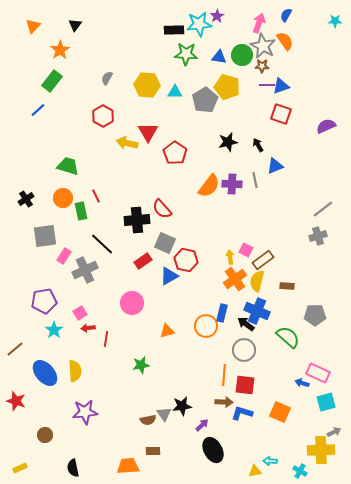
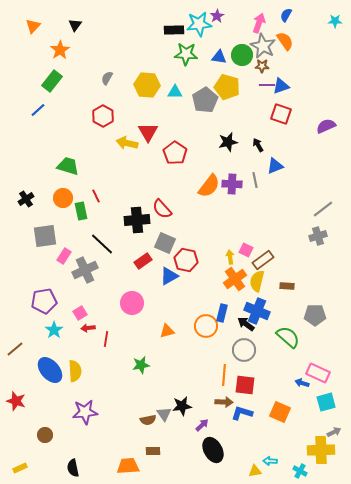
blue ellipse at (45, 373): moved 5 px right, 3 px up
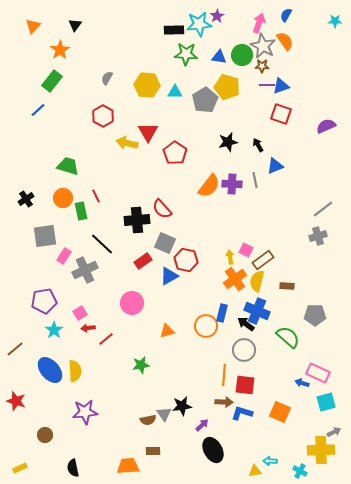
red line at (106, 339): rotated 42 degrees clockwise
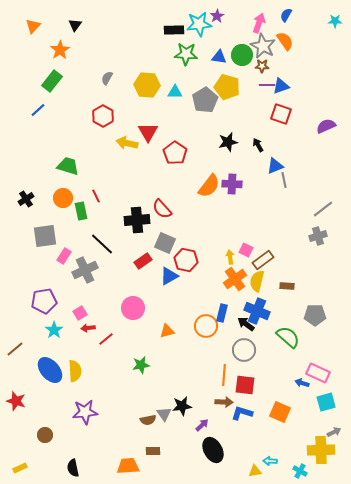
gray line at (255, 180): moved 29 px right
pink circle at (132, 303): moved 1 px right, 5 px down
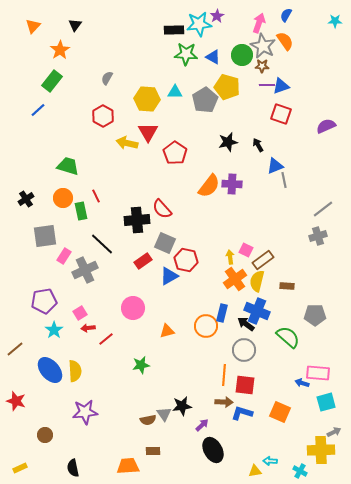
blue triangle at (219, 57): moved 6 px left; rotated 21 degrees clockwise
yellow hexagon at (147, 85): moved 14 px down
pink rectangle at (318, 373): rotated 20 degrees counterclockwise
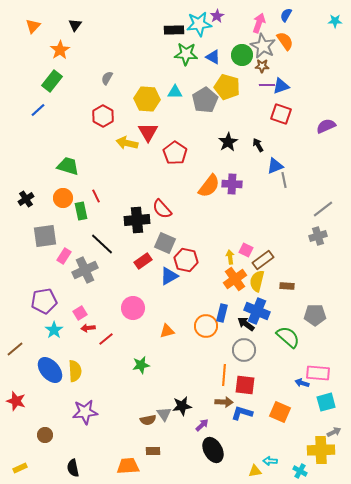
black star at (228, 142): rotated 18 degrees counterclockwise
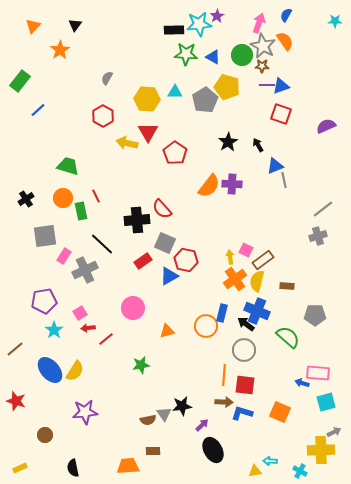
green rectangle at (52, 81): moved 32 px left
yellow semicircle at (75, 371): rotated 35 degrees clockwise
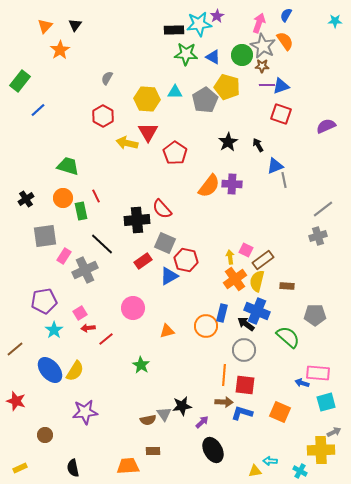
orange triangle at (33, 26): moved 12 px right
green star at (141, 365): rotated 30 degrees counterclockwise
purple arrow at (202, 425): moved 3 px up
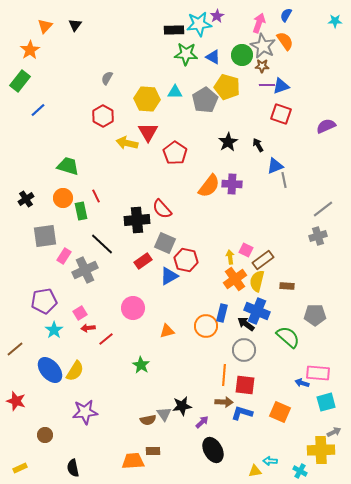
orange star at (60, 50): moved 30 px left
orange trapezoid at (128, 466): moved 5 px right, 5 px up
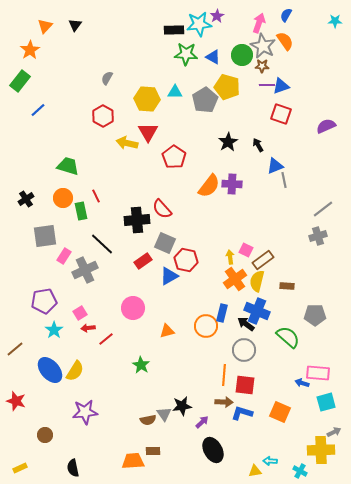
red pentagon at (175, 153): moved 1 px left, 4 px down
